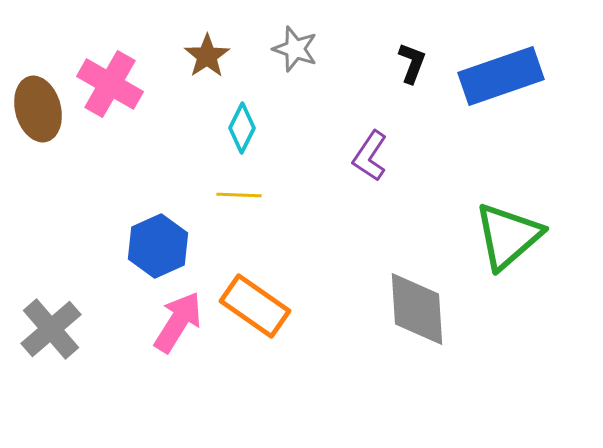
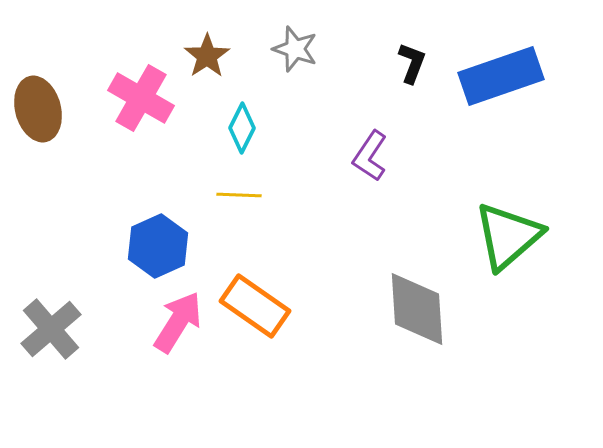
pink cross: moved 31 px right, 14 px down
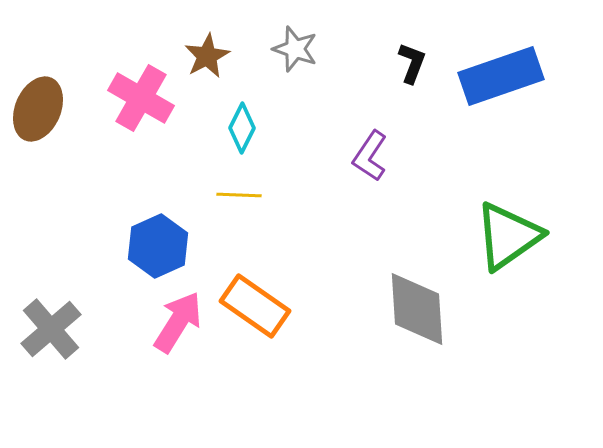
brown star: rotated 6 degrees clockwise
brown ellipse: rotated 38 degrees clockwise
green triangle: rotated 6 degrees clockwise
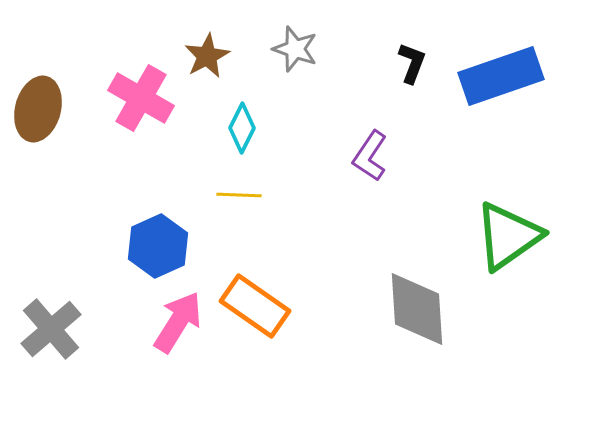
brown ellipse: rotated 8 degrees counterclockwise
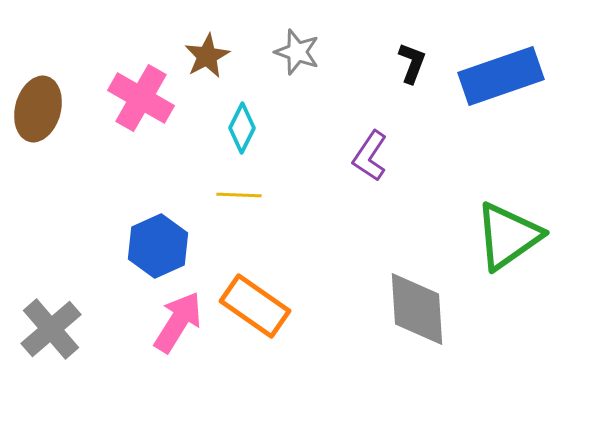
gray star: moved 2 px right, 3 px down
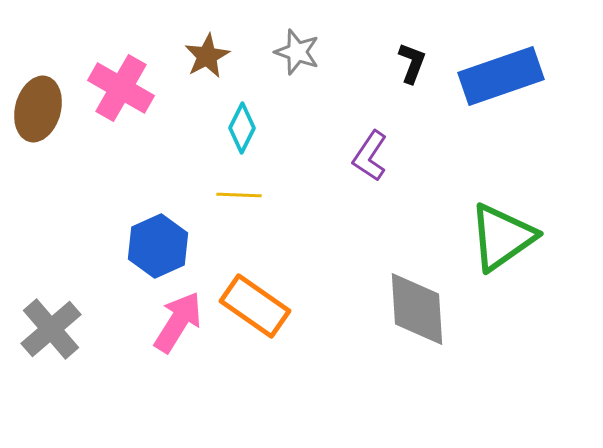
pink cross: moved 20 px left, 10 px up
green triangle: moved 6 px left, 1 px down
